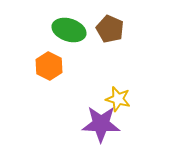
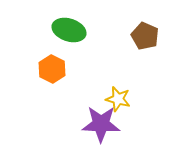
brown pentagon: moved 35 px right, 7 px down
orange hexagon: moved 3 px right, 3 px down
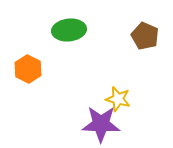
green ellipse: rotated 24 degrees counterclockwise
orange hexagon: moved 24 px left
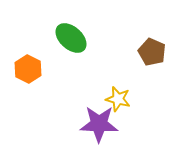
green ellipse: moved 2 px right, 8 px down; rotated 48 degrees clockwise
brown pentagon: moved 7 px right, 16 px down
purple star: moved 2 px left
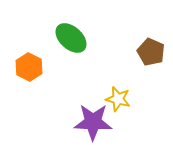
brown pentagon: moved 1 px left
orange hexagon: moved 1 px right, 2 px up
purple star: moved 6 px left, 2 px up
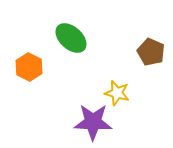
yellow star: moved 1 px left, 6 px up
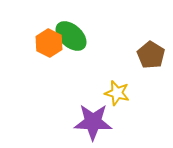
green ellipse: moved 2 px up
brown pentagon: moved 3 px down; rotated 8 degrees clockwise
orange hexagon: moved 20 px right, 24 px up
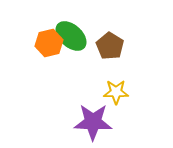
orange hexagon: rotated 20 degrees clockwise
brown pentagon: moved 41 px left, 9 px up
yellow star: moved 1 px left, 1 px up; rotated 15 degrees counterclockwise
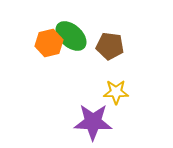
brown pentagon: rotated 24 degrees counterclockwise
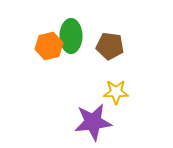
green ellipse: rotated 48 degrees clockwise
orange hexagon: moved 3 px down
purple star: rotated 9 degrees counterclockwise
